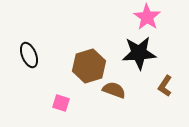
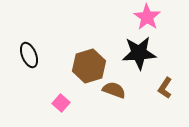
brown L-shape: moved 2 px down
pink square: rotated 24 degrees clockwise
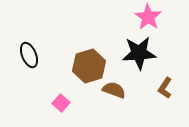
pink star: moved 1 px right
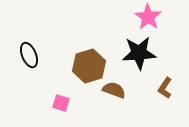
pink square: rotated 24 degrees counterclockwise
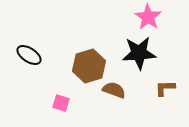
black ellipse: rotated 35 degrees counterclockwise
brown L-shape: rotated 55 degrees clockwise
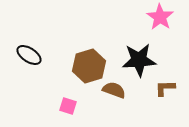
pink star: moved 12 px right
black star: moved 7 px down
pink square: moved 7 px right, 3 px down
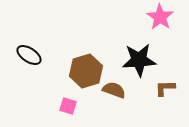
brown hexagon: moved 3 px left, 5 px down
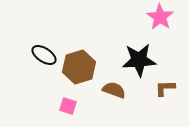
black ellipse: moved 15 px right
brown hexagon: moved 7 px left, 4 px up
